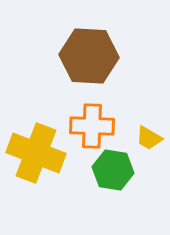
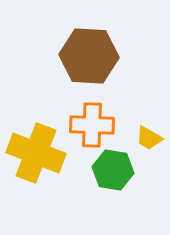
orange cross: moved 1 px up
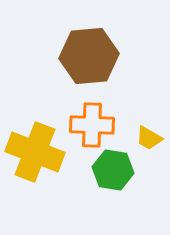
brown hexagon: rotated 8 degrees counterclockwise
yellow cross: moved 1 px left, 1 px up
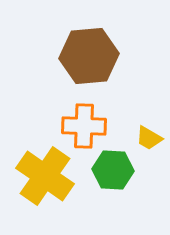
orange cross: moved 8 px left, 1 px down
yellow cross: moved 10 px right, 24 px down; rotated 14 degrees clockwise
green hexagon: rotated 6 degrees counterclockwise
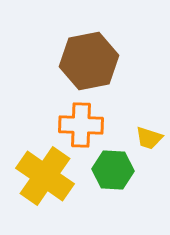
brown hexagon: moved 5 px down; rotated 6 degrees counterclockwise
orange cross: moved 3 px left, 1 px up
yellow trapezoid: rotated 12 degrees counterclockwise
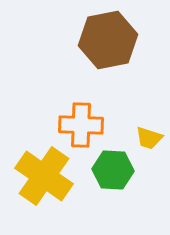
brown hexagon: moved 19 px right, 21 px up
yellow cross: moved 1 px left
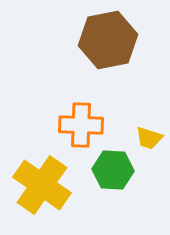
yellow cross: moved 2 px left, 9 px down
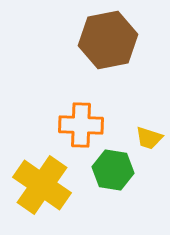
green hexagon: rotated 6 degrees clockwise
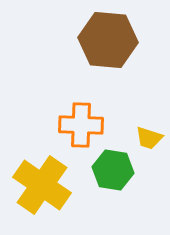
brown hexagon: rotated 16 degrees clockwise
